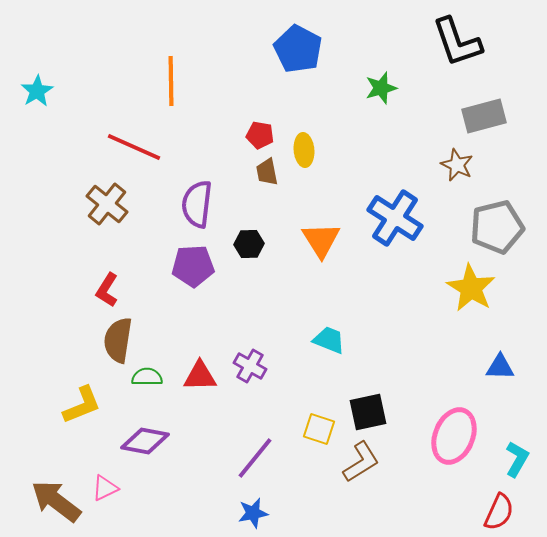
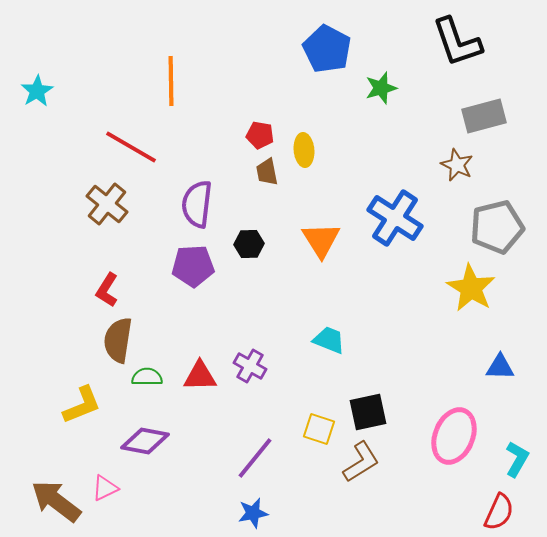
blue pentagon: moved 29 px right
red line: moved 3 px left; rotated 6 degrees clockwise
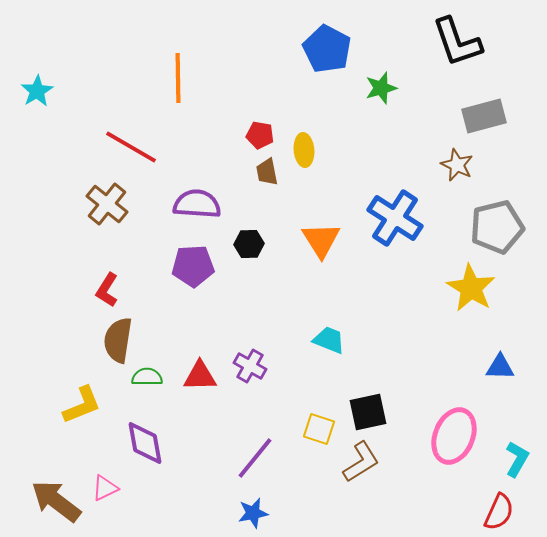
orange line: moved 7 px right, 3 px up
purple semicircle: rotated 87 degrees clockwise
purple diamond: moved 2 px down; rotated 69 degrees clockwise
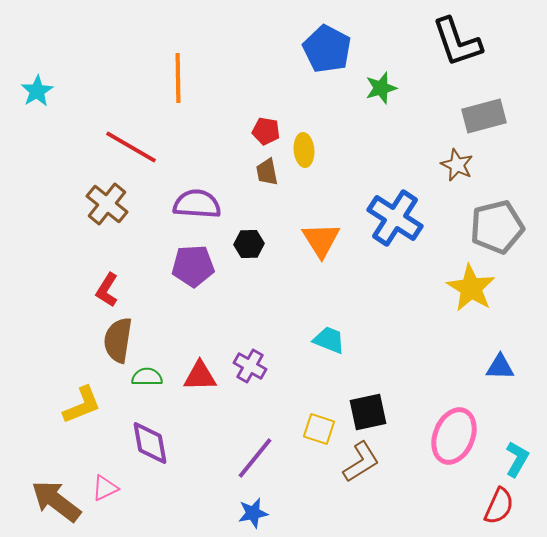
red pentagon: moved 6 px right, 4 px up
purple diamond: moved 5 px right
red semicircle: moved 6 px up
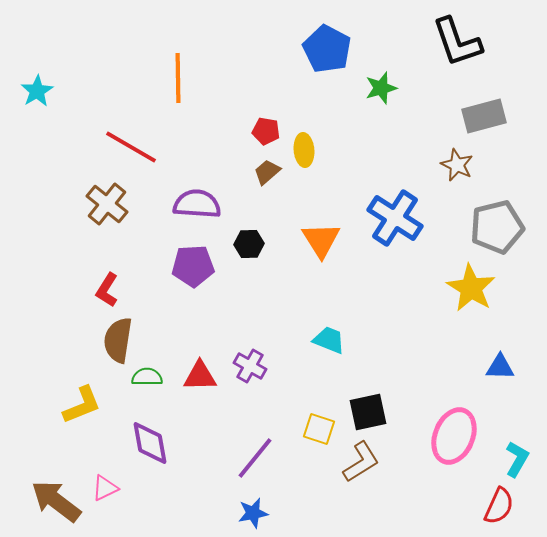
brown trapezoid: rotated 60 degrees clockwise
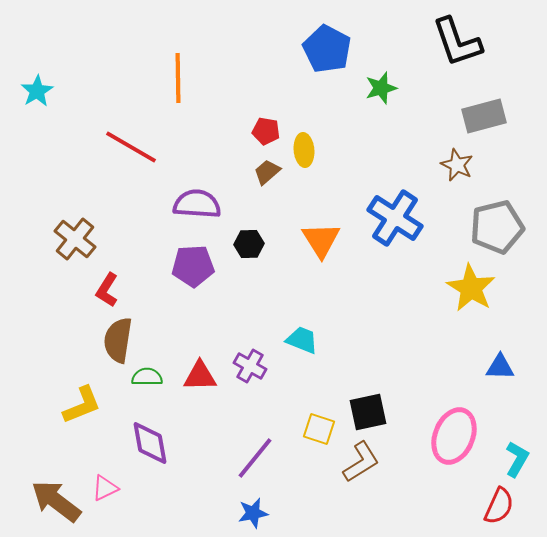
brown cross: moved 32 px left, 35 px down
cyan trapezoid: moved 27 px left
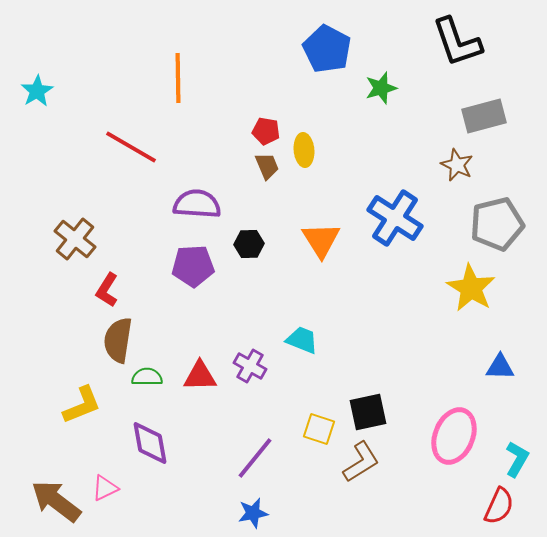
brown trapezoid: moved 6 px up; rotated 108 degrees clockwise
gray pentagon: moved 3 px up
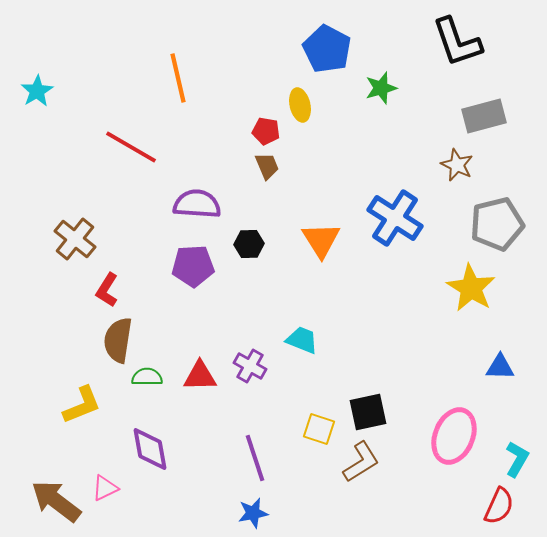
orange line: rotated 12 degrees counterclockwise
yellow ellipse: moved 4 px left, 45 px up; rotated 8 degrees counterclockwise
purple diamond: moved 6 px down
purple line: rotated 57 degrees counterclockwise
